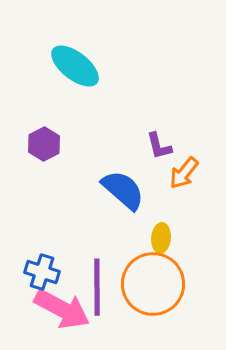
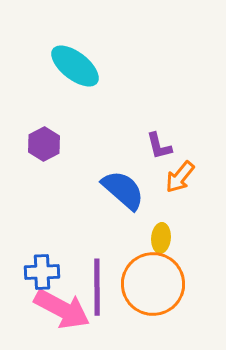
orange arrow: moved 4 px left, 4 px down
blue cross: rotated 20 degrees counterclockwise
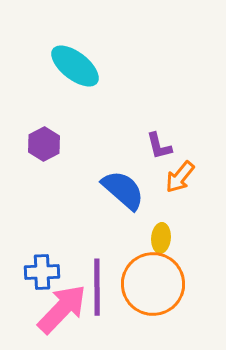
pink arrow: rotated 74 degrees counterclockwise
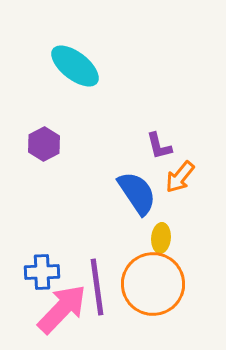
blue semicircle: moved 14 px right, 3 px down; rotated 15 degrees clockwise
purple line: rotated 8 degrees counterclockwise
